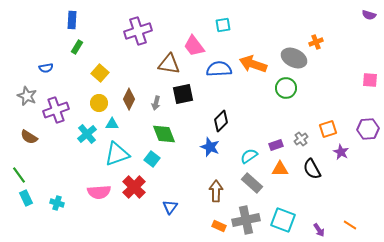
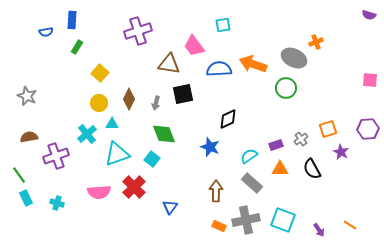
blue semicircle at (46, 68): moved 36 px up
purple cross at (56, 110): moved 46 px down
black diamond at (221, 121): moved 7 px right, 2 px up; rotated 20 degrees clockwise
brown semicircle at (29, 137): rotated 138 degrees clockwise
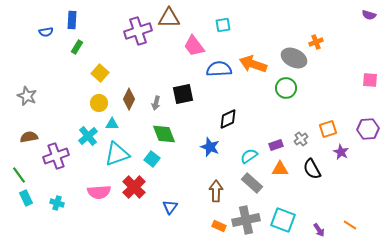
brown triangle at (169, 64): moved 46 px up; rotated 10 degrees counterclockwise
cyan cross at (87, 134): moved 1 px right, 2 px down
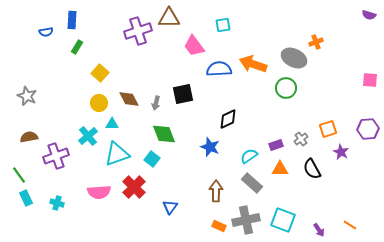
brown diamond at (129, 99): rotated 55 degrees counterclockwise
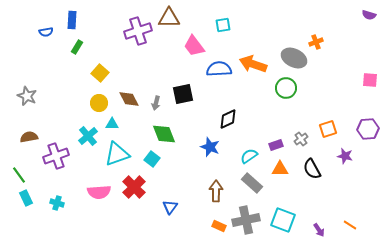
purple star at (341, 152): moved 4 px right, 4 px down; rotated 14 degrees counterclockwise
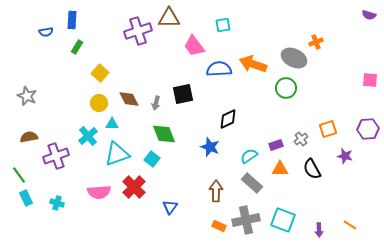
purple arrow at (319, 230): rotated 32 degrees clockwise
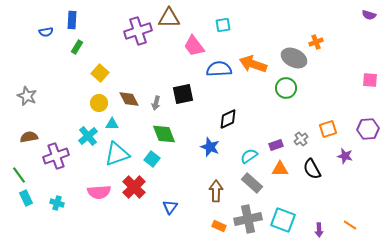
gray cross at (246, 220): moved 2 px right, 1 px up
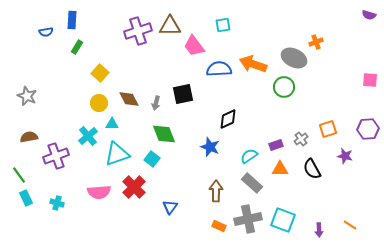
brown triangle at (169, 18): moved 1 px right, 8 px down
green circle at (286, 88): moved 2 px left, 1 px up
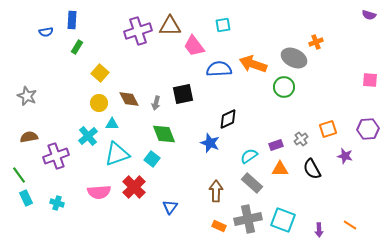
blue star at (210, 147): moved 4 px up
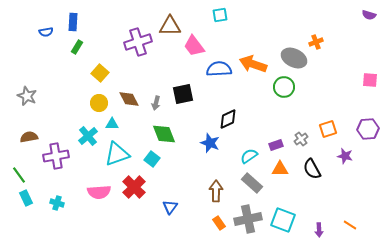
blue rectangle at (72, 20): moved 1 px right, 2 px down
cyan square at (223, 25): moved 3 px left, 10 px up
purple cross at (138, 31): moved 11 px down
purple cross at (56, 156): rotated 10 degrees clockwise
orange rectangle at (219, 226): moved 3 px up; rotated 32 degrees clockwise
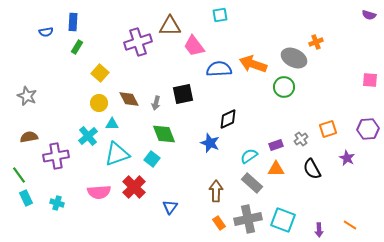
purple star at (345, 156): moved 2 px right, 2 px down; rotated 14 degrees clockwise
orange triangle at (280, 169): moved 4 px left
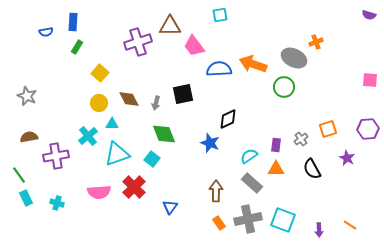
purple rectangle at (276, 145): rotated 64 degrees counterclockwise
